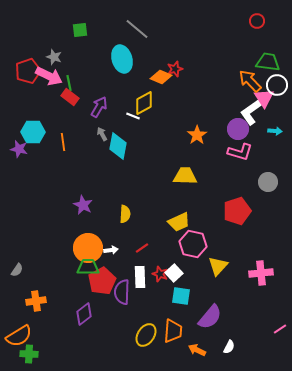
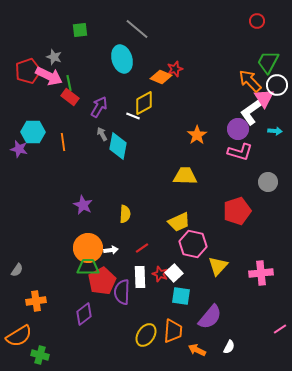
green trapezoid at (268, 62): rotated 70 degrees counterclockwise
green cross at (29, 354): moved 11 px right, 1 px down; rotated 12 degrees clockwise
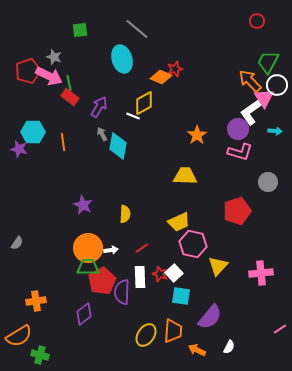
gray semicircle at (17, 270): moved 27 px up
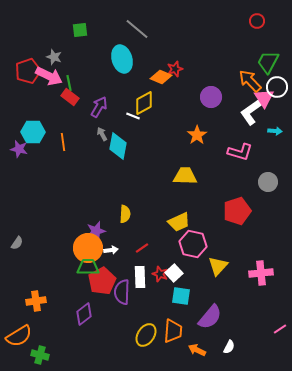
white circle at (277, 85): moved 2 px down
purple circle at (238, 129): moved 27 px left, 32 px up
purple star at (83, 205): moved 13 px right, 26 px down; rotated 30 degrees clockwise
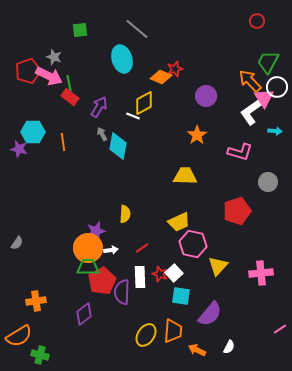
purple circle at (211, 97): moved 5 px left, 1 px up
purple semicircle at (210, 317): moved 3 px up
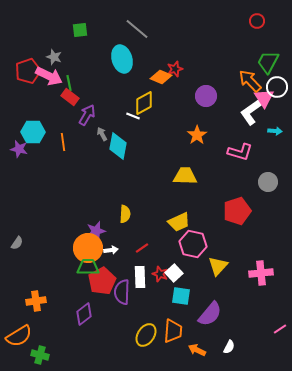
purple arrow at (99, 107): moved 12 px left, 8 px down
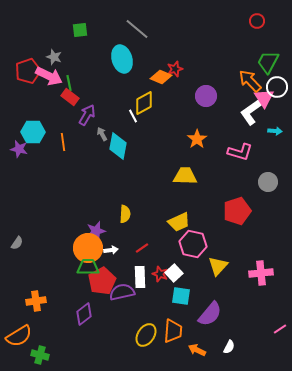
white line at (133, 116): rotated 40 degrees clockwise
orange star at (197, 135): moved 4 px down
purple semicircle at (122, 292): rotated 75 degrees clockwise
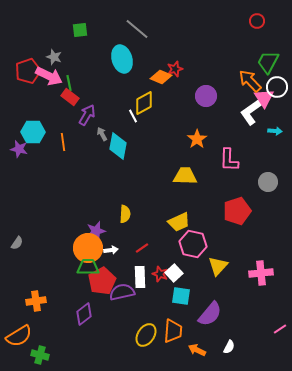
pink L-shape at (240, 152): moved 11 px left, 8 px down; rotated 75 degrees clockwise
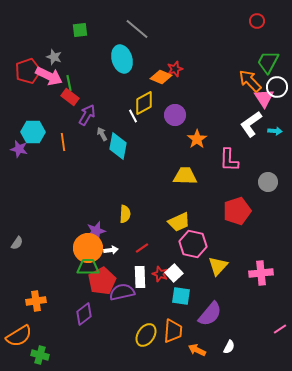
purple circle at (206, 96): moved 31 px left, 19 px down
white L-shape at (251, 112): moved 12 px down
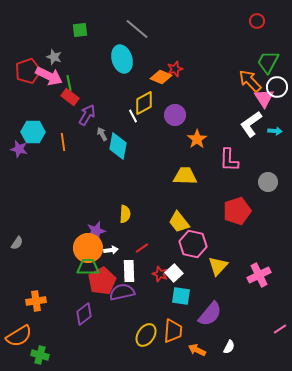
yellow trapezoid at (179, 222): rotated 75 degrees clockwise
pink cross at (261, 273): moved 2 px left, 2 px down; rotated 20 degrees counterclockwise
white rectangle at (140, 277): moved 11 px left, 6 px up
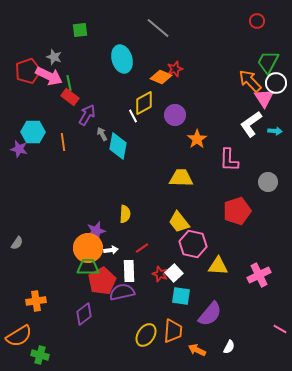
gray line at (137, 29): moved 21 px right, 1 px up
white circle at (277, 87): moved 1 px left, 4 px up
yellow trapezoid at (185, 176): moved 4 px left, 2 px down
yellow triangle at (218, 266): rotated 50 degrees clockwise
pink line at (280, 329): rotated 64 degrees clockwise
